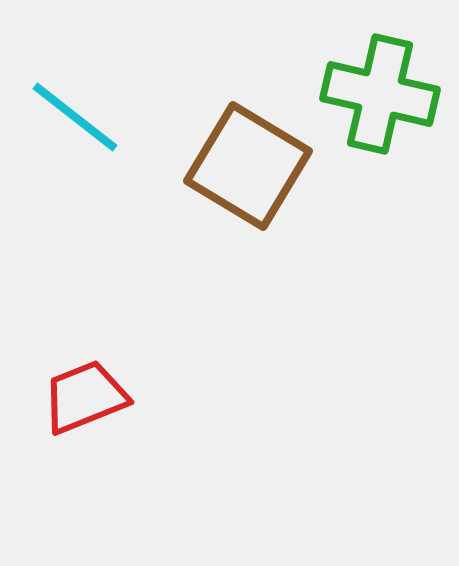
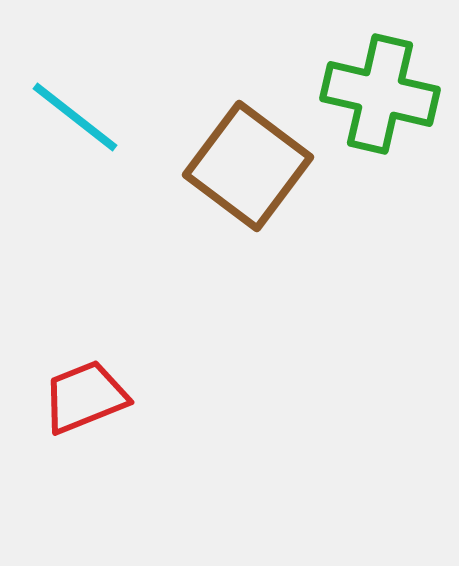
brown square: rotated 6 degrees clockwise
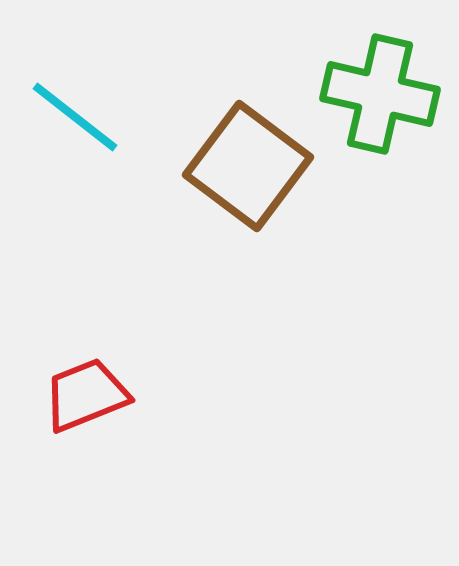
red trapezoid: moved 1 px right, 2 px up
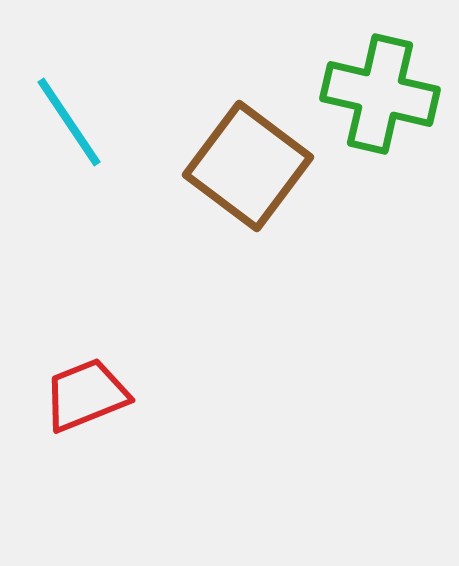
cyan line: moved 6 px left, 5 px down; rotated 18 degrees clockwise
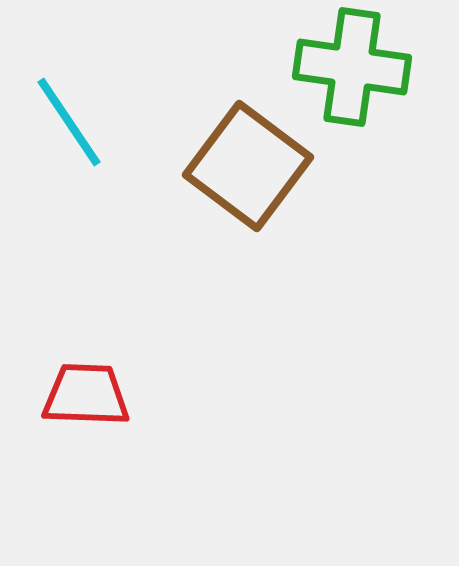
green cross: moved 28 px left, 27 px up; rotated 5 degrees counterclockwise
red trapezoid: rotated 24 degrees clockwise
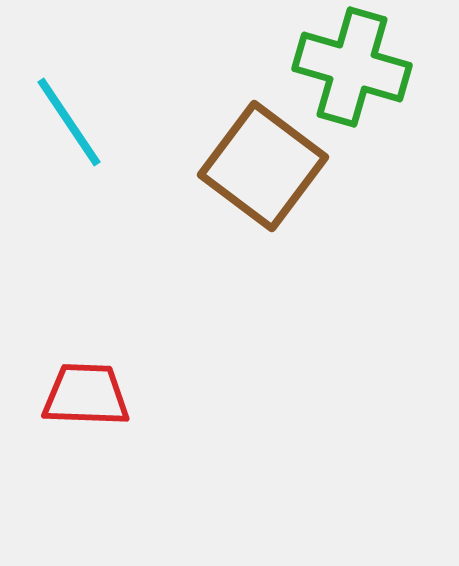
green cross: rotated 8 degrees clockwise
brown square: moved 15 px right
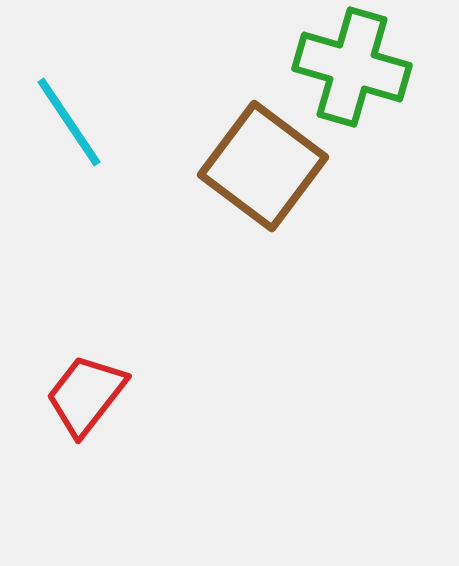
red trapezoid: rotated 54 degrees counterclockwise
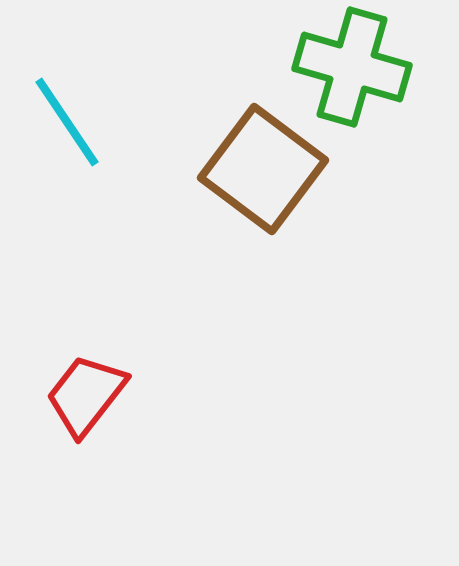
cyan line: moved 2 px left
brown square: moved 3 px down
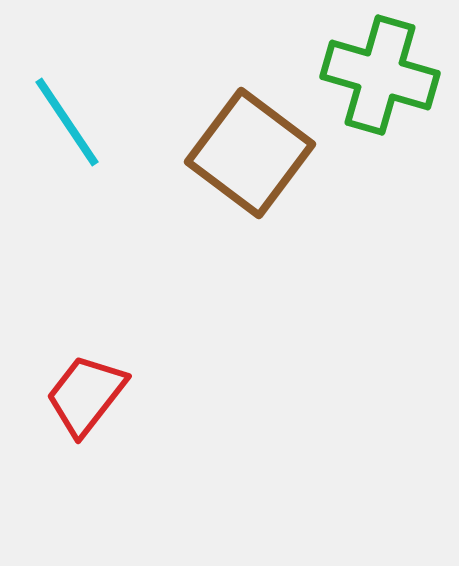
green cross: moved 28 px right, 8 px down
brown square: moved 13 px left, 16 px up
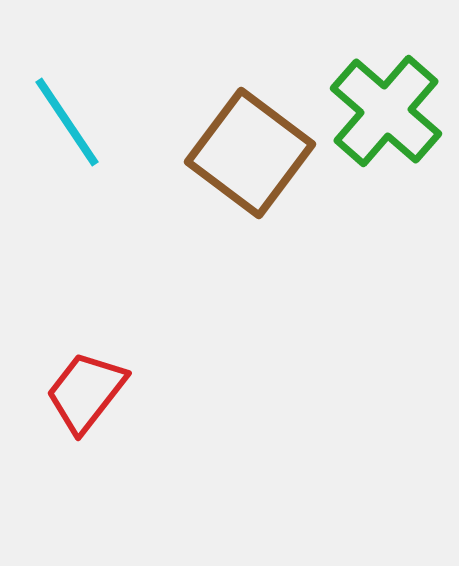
green cross: moved 6 px right, 36 px down; rotated 25 degrees clockwise
red trapezoid: moved 3 px up
